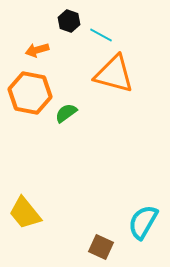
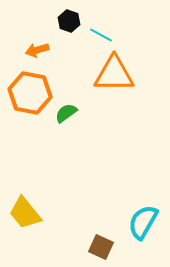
orange triangle: rotated 15 degrees counterclockwise
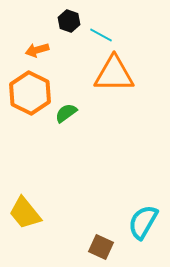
orange hexagon: rotated 15 degrees clockwise
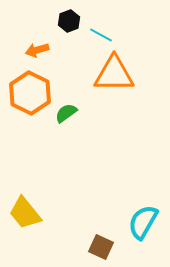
black hexagon: rotated 20 degrees clockwise
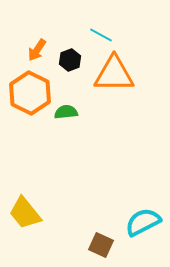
black hexagon: moved 1 px right, 39 px down
orange arrow: rotated 40 degrees counterclockwise
green semicircle: moved 1 px up; rotated 30 degrees clockwise
cyan semicircle: rotated 33 degrees clockwise
brown square: moved 2 px up
